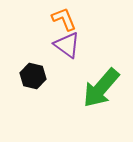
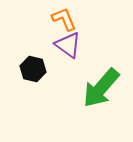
purple triangle: moved 1 px right
black hexagon: moved 7 px up
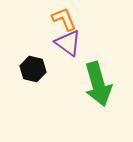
purple triangle: moved 2 px up
green arrow: moved 3 px left, 4 px up; rotated 57 degrees counterclockwise
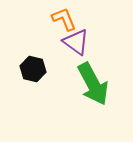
purple triangle: moved 8 px right, 1 px up
green arrow: moved 5 px left; rotated 12 degrees counterclockwise
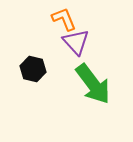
purple triangle: rotated 12 degrees clockwise
green arrow: rotated 9 degrees counterclockwise
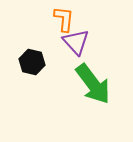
orange L-shape: rotated 28 degrees clockwise
black hexagon: moved 1 px left, 7 px up
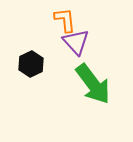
orange L-shape: moved 1 px right, 1 px down; rotated 12 degrees counterclockwise
black hexagon: moved 1 px left, 2 px down; rotated 20 degrees clockwise
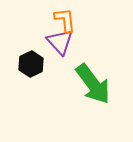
purple triangle: moved 16 px left
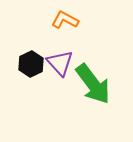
orange L-shape: rotated 56 degrees counterclockwise
purple triangle: moved 21 px down
